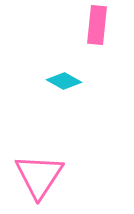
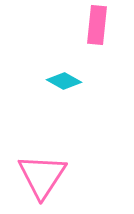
pink triangle: moved 3 px right
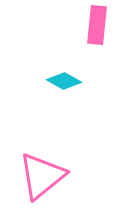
pink triangle: rotated 18 degrees clockwise
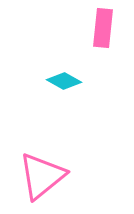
pink rectangle: moved 6 px right, 3 px down
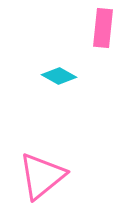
cyan diamond: moved 5 px left, 5 px up
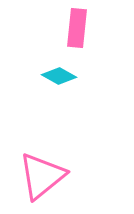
pink rectangle: moved 26 px left
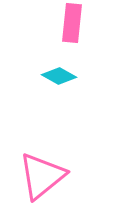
pink rectangle: moved 5 px left, 5 px up
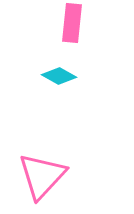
pink triangle: rotated 8 degrees counterclockwise
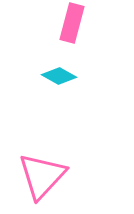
pink rectangle: rotated 9 degrees clockwise
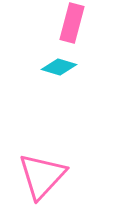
cyan diamond: moved 9 px up; rotated 12 degrees counterclockwise
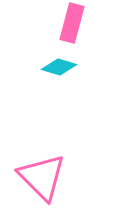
pink triangle: moved 1 px down; rotated 28 degrees counterclockwise
